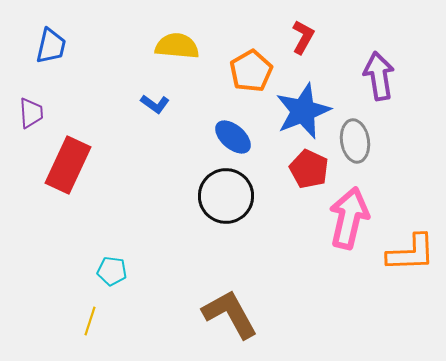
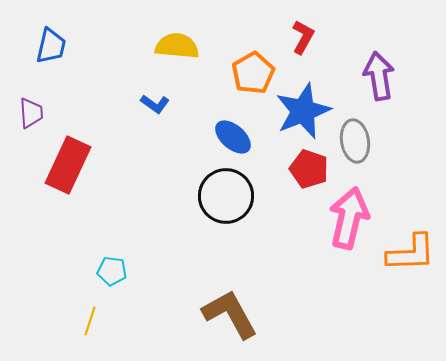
orange pentagon: moved 2 px right, 2 px down
red pentagon: rotated 6 degrees counterclockwise
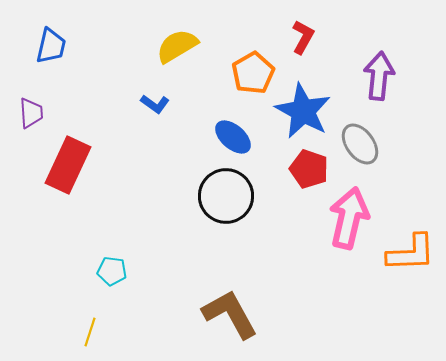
yellow semicircle: rotated 36 degrees counterclockwise
purple arrow: rotated 15 degrees clockwise
blue star: rotated 22 degrees counterclockwise
gray ellipse: moved 5 px right, 3 px down; rotated 27 degrees counterclockwise
yellow line: moved 11 px down
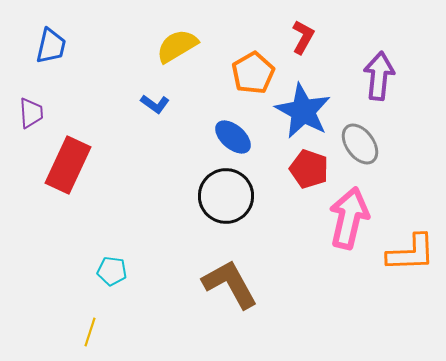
brown L-shape: moved 30 px up
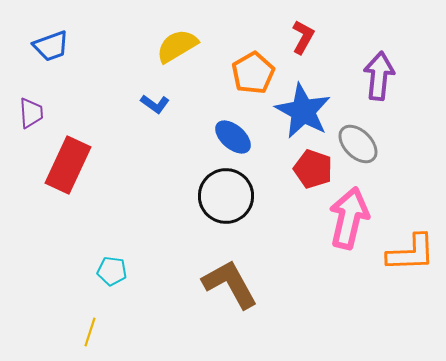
blue trapezoid: rotated 57 degrees clockwise
gray ellipse: moved 2 px left; rotated 9 degrees counterclockwise
red pentagon: moved 4 px right
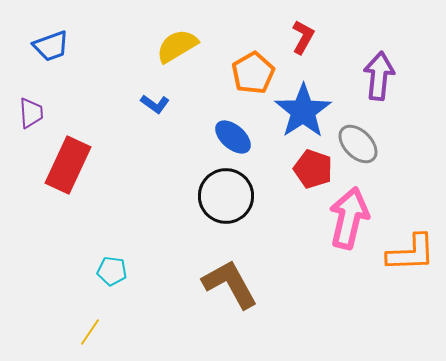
blue star: rotated 10 degrees clockwise
yellow line: rotated 16 degrees clockwise
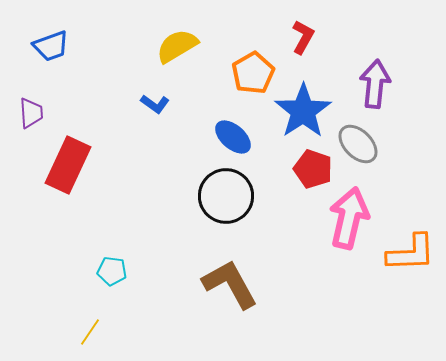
purple arrow: moved 4 px left, 8 px down
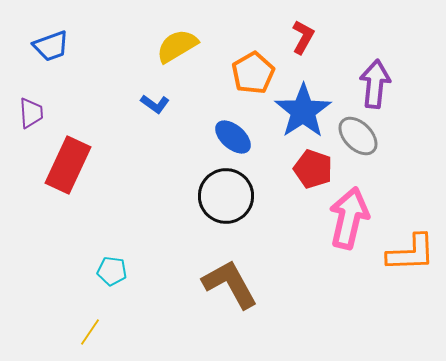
gray ellipse: moved 8 px up
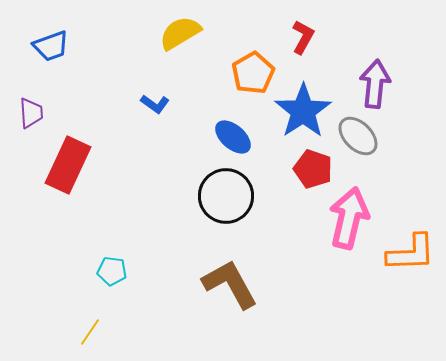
yellow semicircle: moved 3 px right, 13 px up
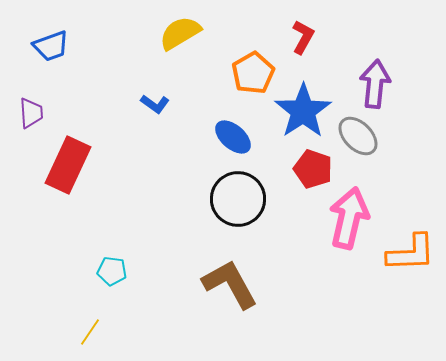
black circle: moved 12 px right, 3 px down
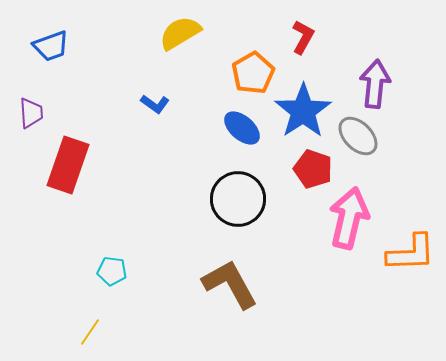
blue ellipse: moved 9 px right, 9 px up
red rectangle: rotated 6 degrees counterclockwise
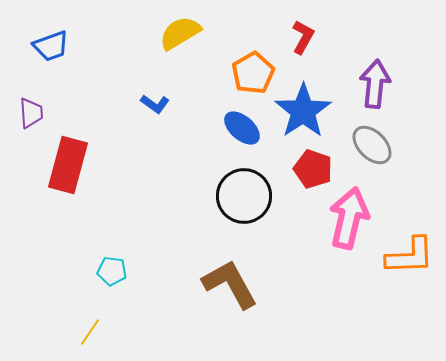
gray ellipse: moved 14 px right, 9 px down
red rectangle: rotated 4 degrees counterclockwise
black circle: moved 6 px right, 3 px up
orange L-shape: moved 1 px left, 3 px down
